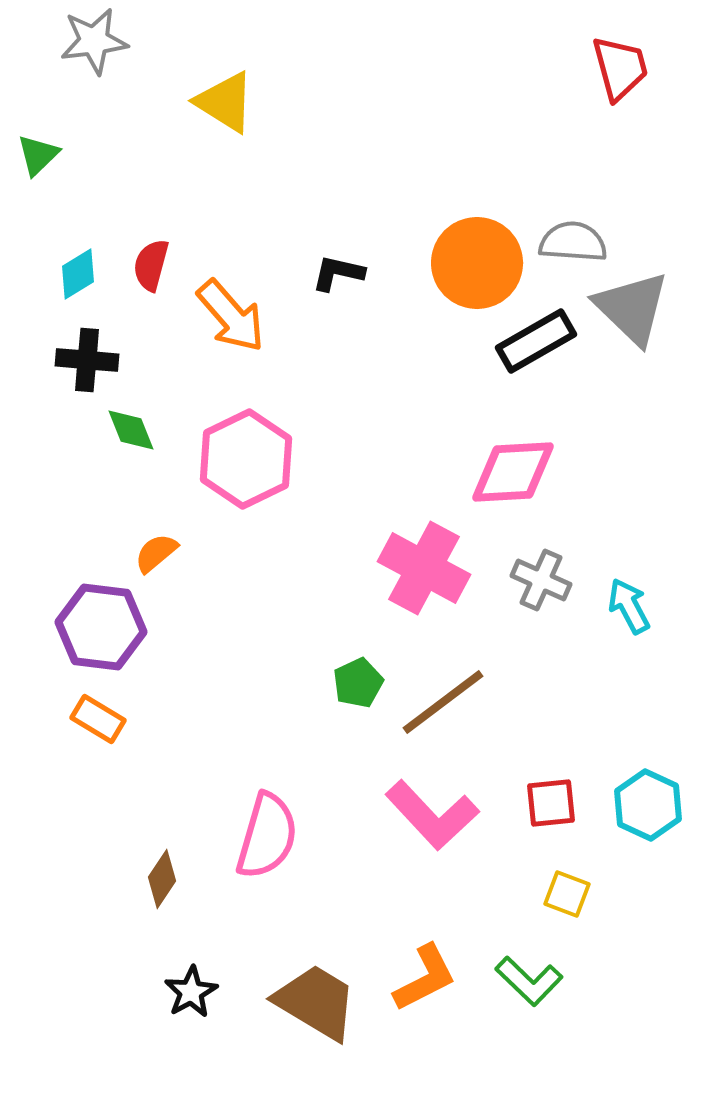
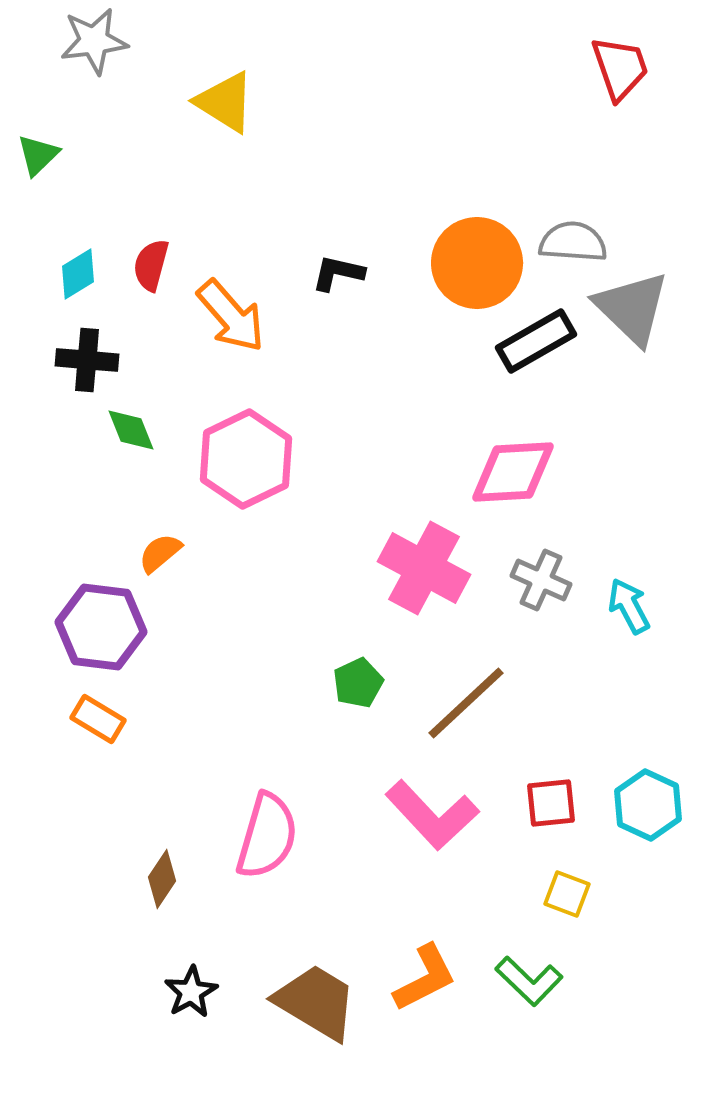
red trapezoid: rotated 4 degrees counterclockwise
orange semicircle: moved 4 px right
brown line: moved 23 px right, 1 px down; rotated 6 degrees counterclockwise
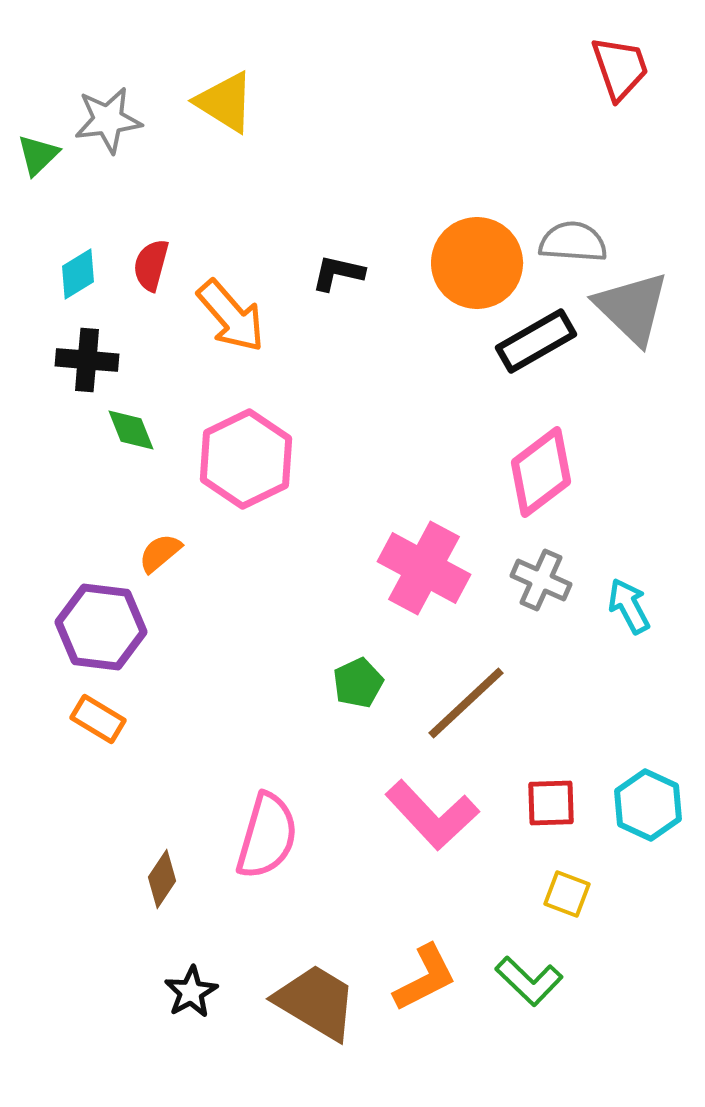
gray star: moved 14 px right, 79 px down
pink diamond: moved 28 px right; rotated 34 degrees counterclockwise
red square: rotated 4 degrees clockwise
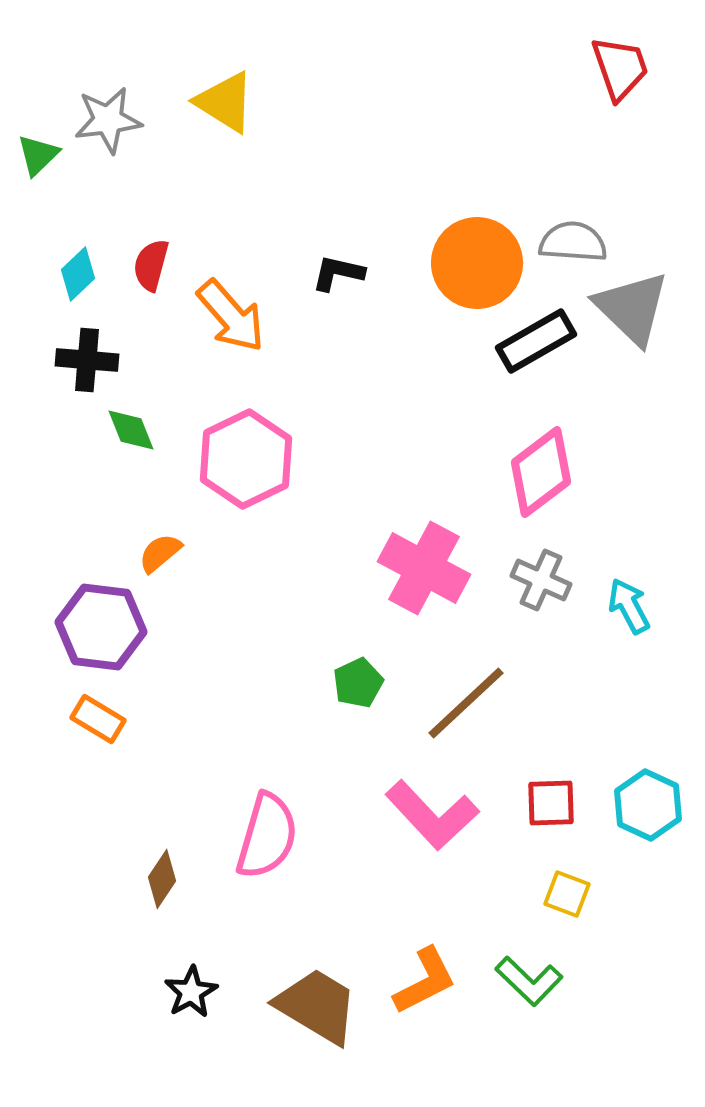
cyan diamond: rotated 12 degrees counterclockwise
orange L-shape: moved 3 px down
brown trapezoid: moved 1 px right, 4 px down
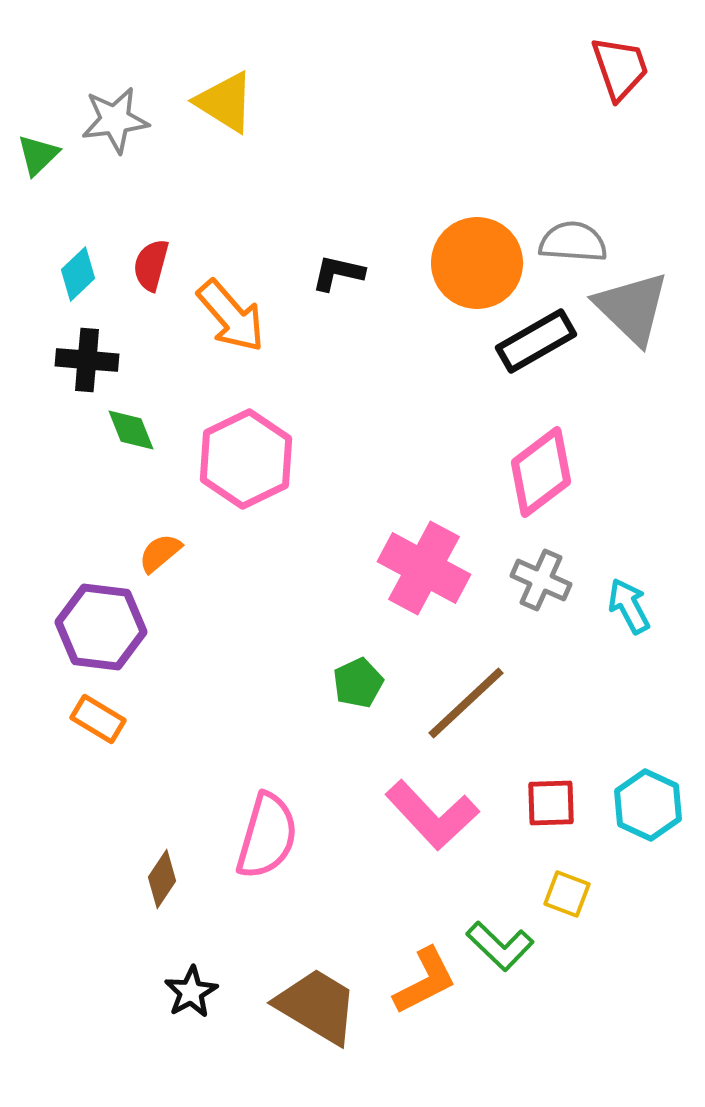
gray star: moved 7 px right
green L-shape: moved 29 px left, 35 px up
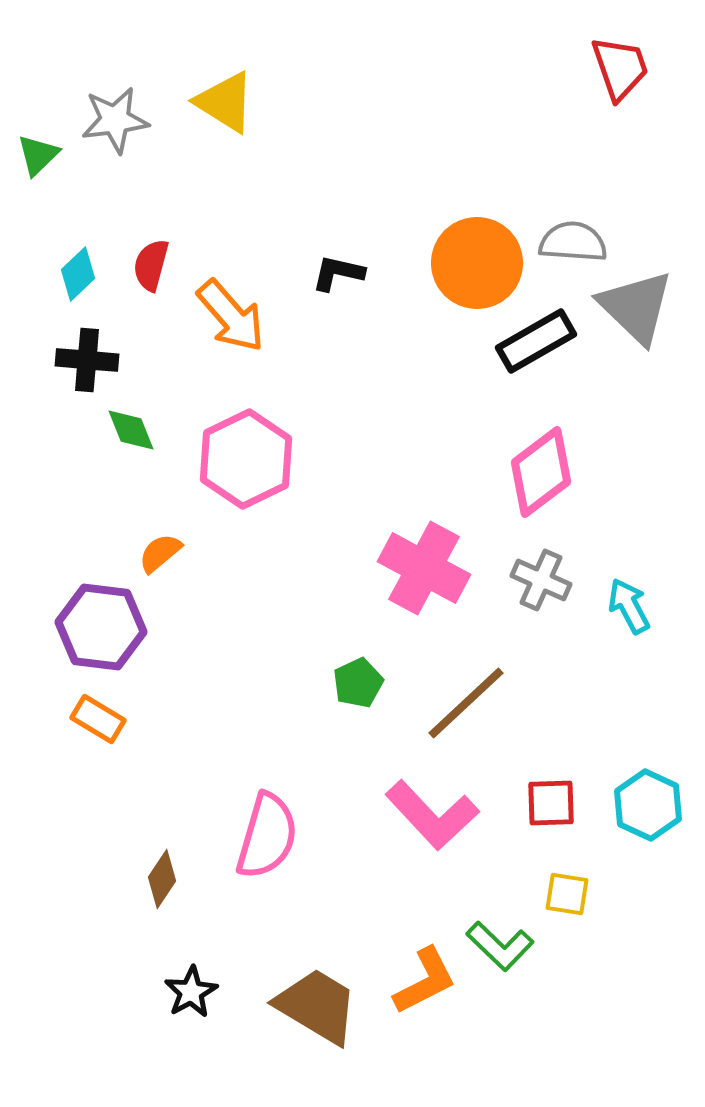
gray triangle: moved 4 px right, 1 px up
yellow square: rotated 12 degrees counterclockwise
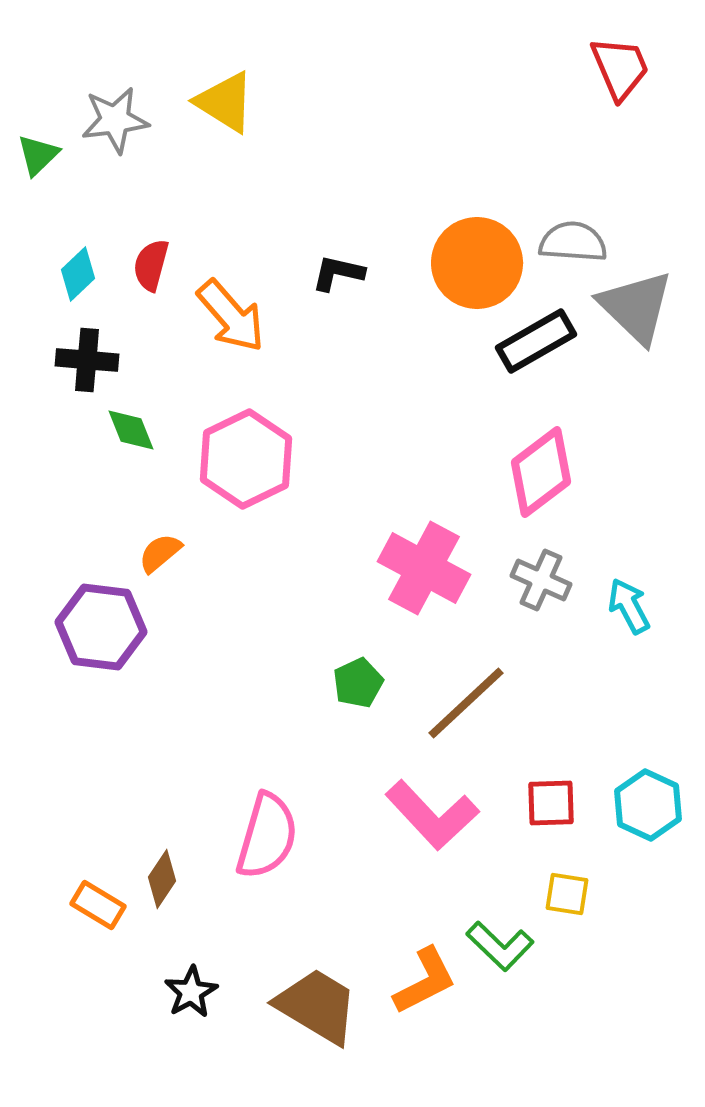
red trapezoid: rotated 4 degrees counterclockwise
orange rectangle: moved 186 px down
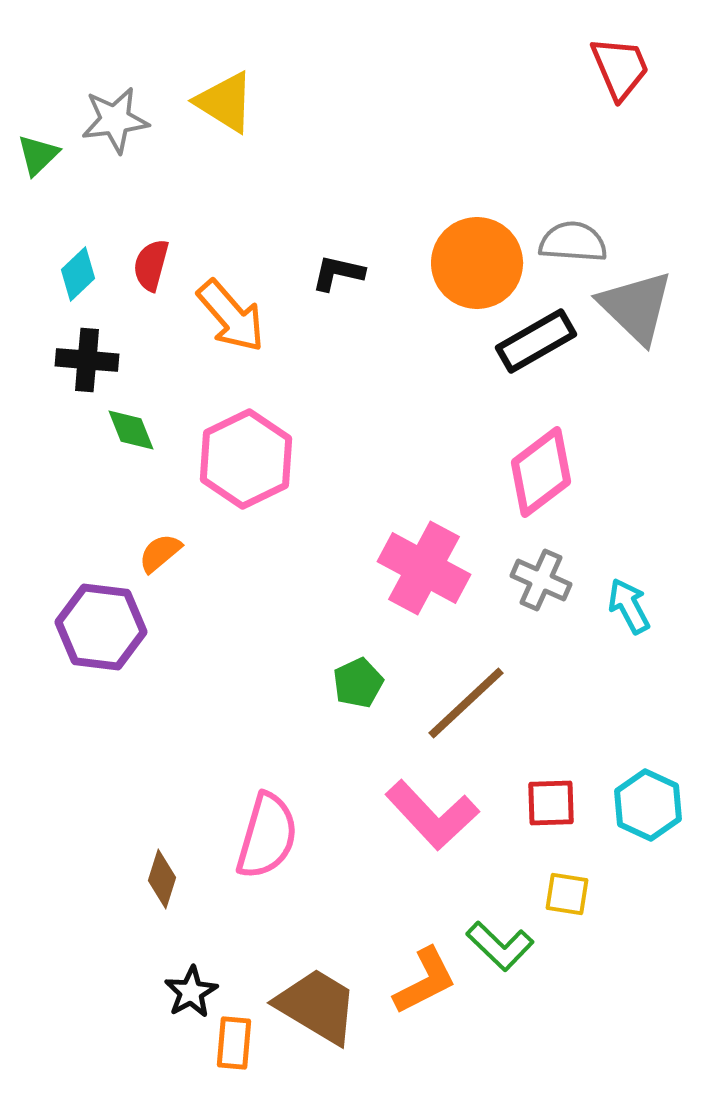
brown diamond: rotated 16 degrees counterclockwise
orange rectangle: moved 136 px right, 138 px down; rotated 64 degrees clockwise
